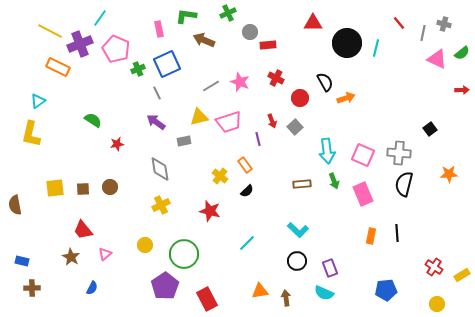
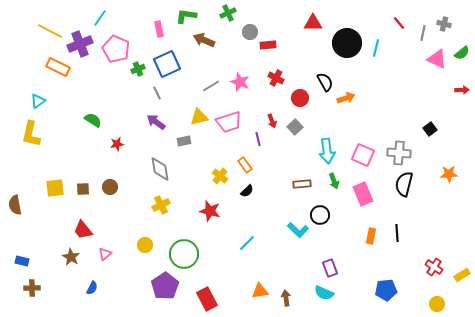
black circle at (297, 261): moved 23 px right, 46 px up
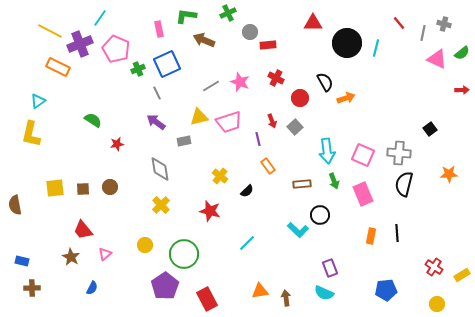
orange rectangle at (245, 165): moved 23 px right, 1 px down
yellow cross at (161, 205): rotated 18 degrees counterclockwise
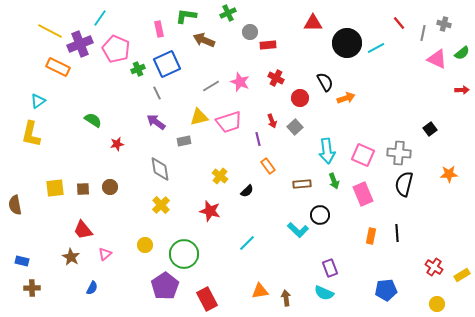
cyan line at (376, 48): rotated 48 degrees clockwise
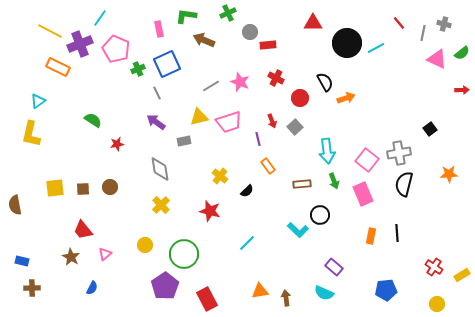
gray cross at (399, 153): rotated 15 degrees counterclockwise
pink square at (363, 155): moved 4 px right, 5 px down; rotated 15 degrees clockwise
purple rectangle at (330, 268): moved 4 px right, 1 px up; rotated 30 degrees counterclockwise
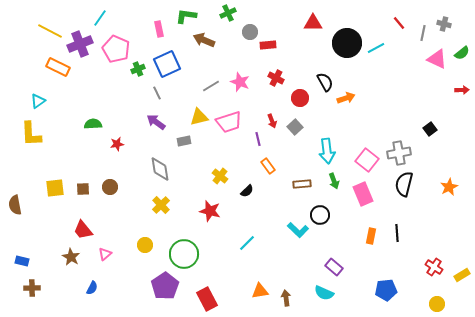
green semicircle at (93, 120): moved 4 px down; rotated 36 degrees counterclockwise
yellow L-shape at (31, 134): rotated 16 degrees counterclockwise
orange star at (449, 174): moved 13 px down; rotated 24 degrees counterclockwise
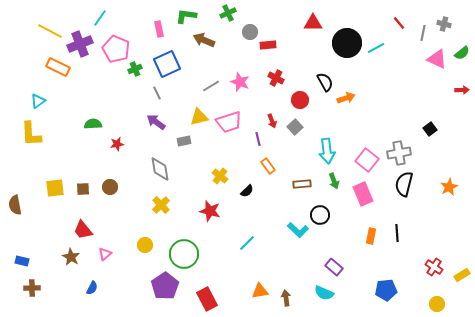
green cross at (138, 69): moved 3 px left
red circle at (300, 98): moved 2 px down
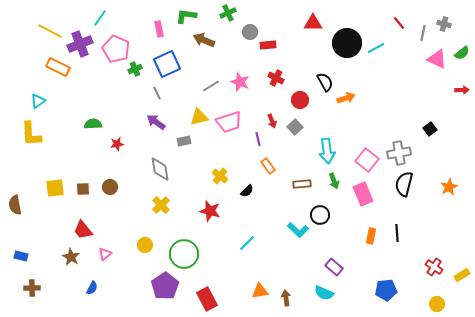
blue rectangle at (22, 261): moved 1 px left, 5 px up
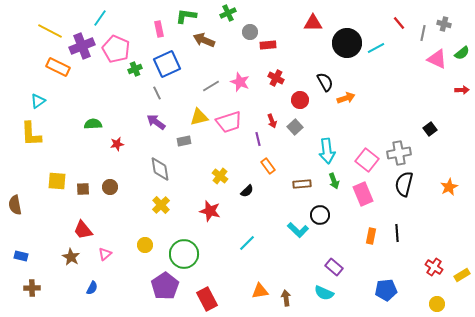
purple cross at (80, 44): moved 2 px right, 2 px down
yellow square at (55, 188): moved 2 px right, 7 px up; rotated 12 degrees clockwise
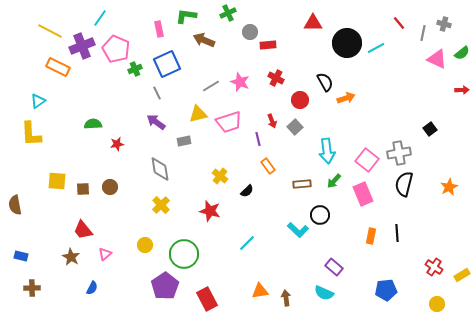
yellow triangle at (199, 117): moved 1 px left, 3 px up
green arrow at (334, 181): rotated 63 degrees clockwise
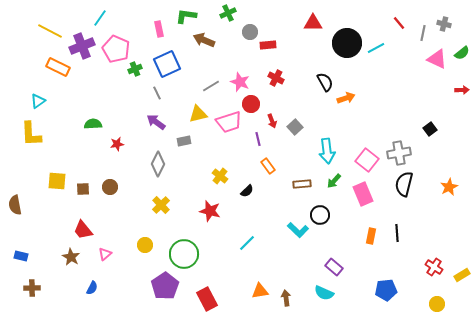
red circle at (300, 100): moved 49 px left, 4 px down
gray diamond at (160, 169): moved 2 px left, 5 px up; rotated 35 degrees clockwise
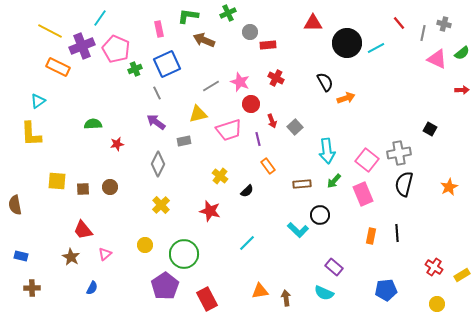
green L-shape at (186, 16): moved 2 px right
pink trapezoid at (229, 122): moved 8 px down
black square at (430, 129): rotated 24 degrees counterclockwise
